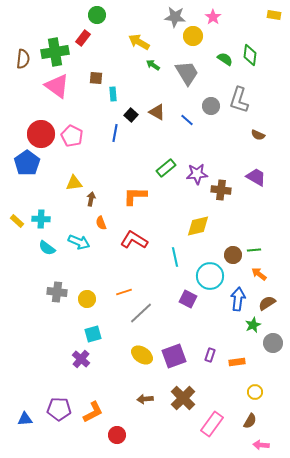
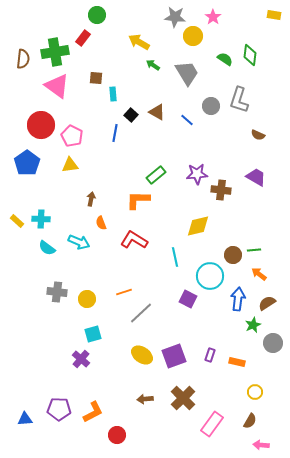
red circle at (41, 134): moved 9 px up
green rectangle at (166, 168): moved 10 px left, 7 px down
yellow triangle at (74, 183): moved 4 px left, 18 px up
orange L-shape at (135, 196): moved 3 px right, 4 px down
orange rectangle at (237, 362): rotated 21 degrees clockwise
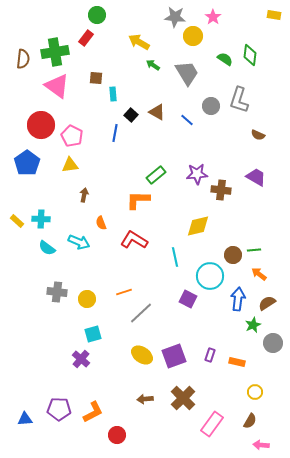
red rectangle at (83, 38): moved 3 px right
brown arrow at (91, 199): moved 7 px left, 4 px up
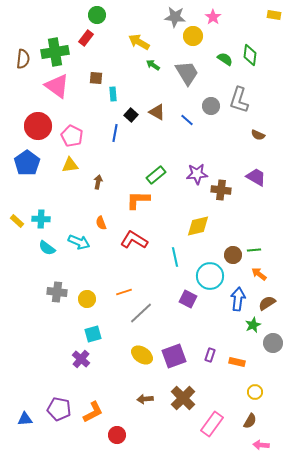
red circle at (41, 125): moved 3 px left, 1 px down
brown arrow at (84, 195): moved 14 px right, 13 px up
purple pentagon at (59, 409): rotated 10 degrees clockwise
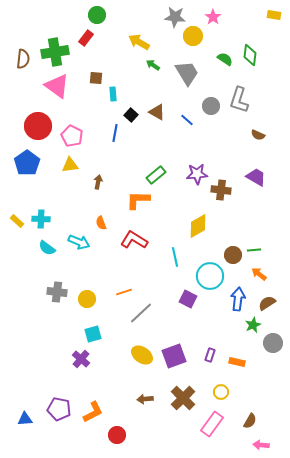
yellow diamond at (198, 226): rotated 15 degrees counterclockwise
yellow circle at (255, 392): moved 34 px left
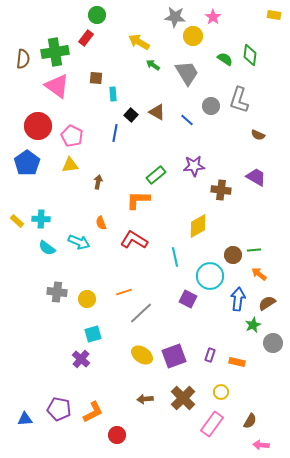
purple star at (197, 174): moved 3 px left, 8 px up
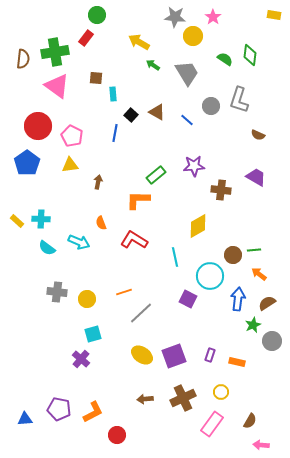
gray circle at (273, 343): moved 1 px left, 2 px up
brown cross at (183, 398): rotated 20 degrees clockwise
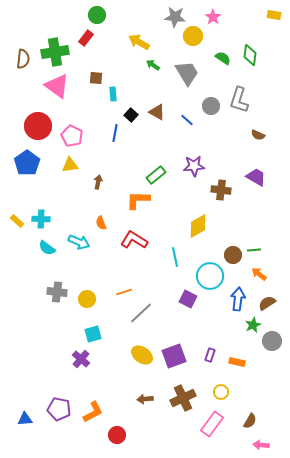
green semicircle at (225, 59): moved 2 px left, 1 px up
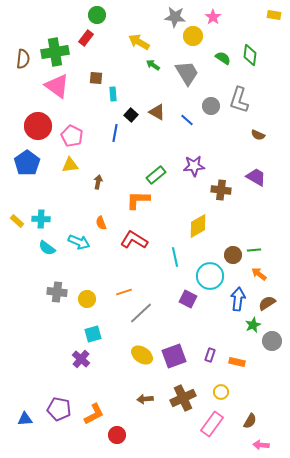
orange L-shape at (93, 412): moved 1 px right, 2 px down
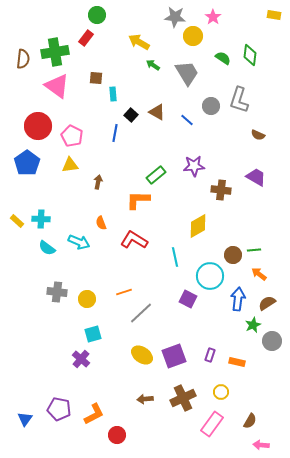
blue triangle at (25, 419): rotated 49 degrees counterclockwise
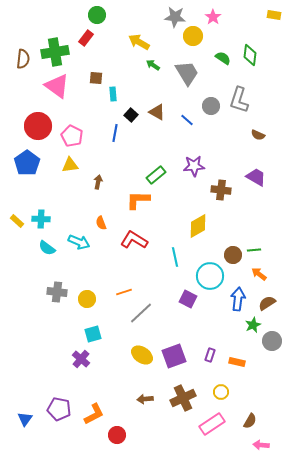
pink rectangle at (212, 424): rotated 20 degrees clockwise
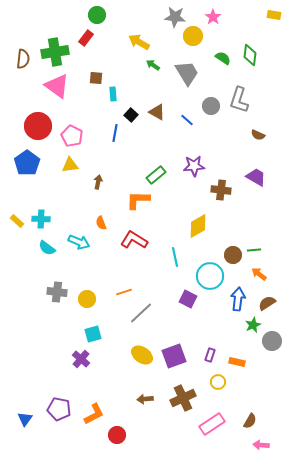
yellow circle at (221, 392): moved 3 px left, 10 px up
